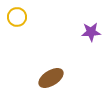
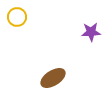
brown ellipse: moved 2 px right
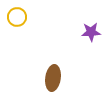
brown ellipse: rotated 50 degrees counterclockwise
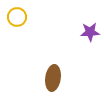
purple star: moved 1 px left
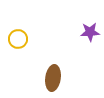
yellow circle: moved 1 px right, 22 px down
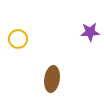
brown ellipse: moved 1 px left, 1 px down
